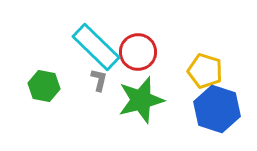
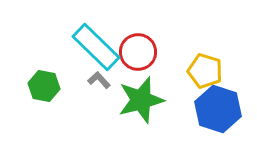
gray L-shape: rotated 55 degrees counterclockwise
blue hexagon: moved 1 px right
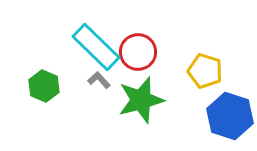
green hexagon: rotated 12 degrees clockwise
blue hexagon: moved 12 px right, 7 px down
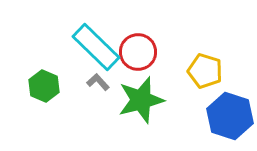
gray L-shape: moved 1 px left, 2 px down
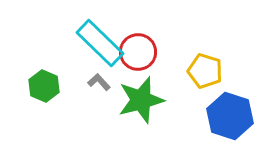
cyan rectangle: moved 4 px right, 4 px up
gray L-shape: moved 1 px right
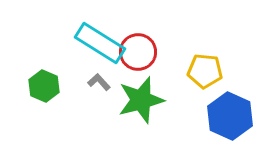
cyan rectangle: rotated 12 degrees counterclockwise
yellow pentagon: rotated 12 degrees counterclockwise
blue hexagon: rotated 6 degrees clockwise
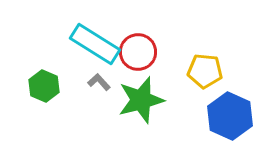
cyan rectangle: moved 5 px left, 1 px down
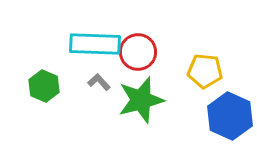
cyan rectangle: rotated 30 degrees counterclockwise
